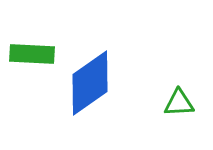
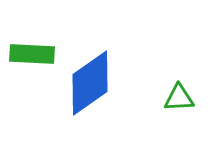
green triangle: moved 5 px up
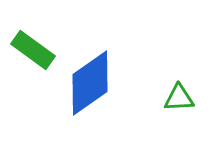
green rectangle: moved 1 px right, 4 px up; rotated 33 degrees clockwise
